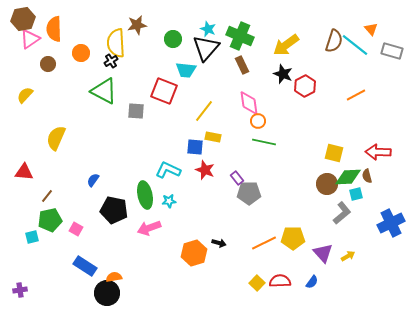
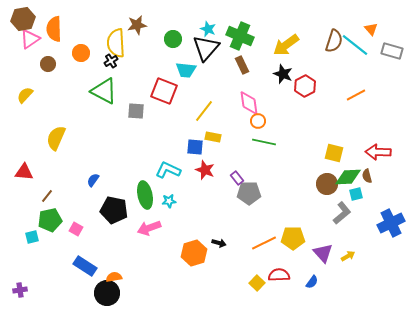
red semicircle at (280, 281): moved 1 px left, 6 px up
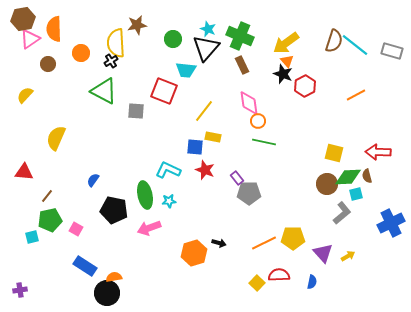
orange triangle at (371, 29): moved 84 px left, 32 px down
yellow arrow at (286, 45): moved 2 px up
blue semicircle at (312, 282): rotated 24 degrees counterclockwise
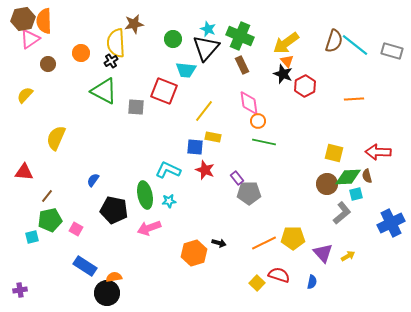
brown star at (137, 25): moved 3 px left, 1 px up
orange semicircle at (54, 29): moved 10 px left, 8 px up
orange line at (356, 95): moved 2 px left, 4 px down; rotated 24 degrees clockwise
gray square at (136, 111): moved 4 px up
red semicircle at (279, 275): rotated 20 degrees clockwise
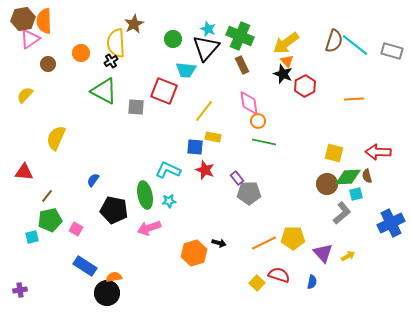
brown star at (134, 24): rotated 18 degrees counterclockwise
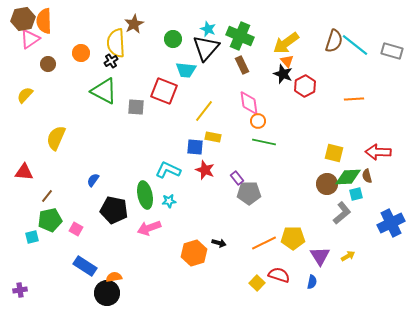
purple triangle at (323, 253): moved 3 px left, 3 px down; rotated 10 degrees clockwise
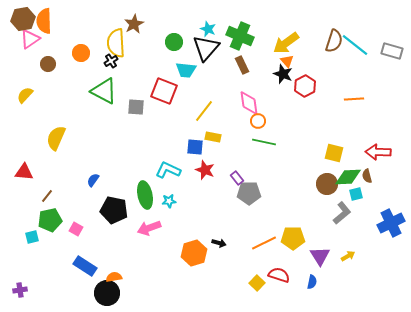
green circle at (173, 39): moved 1 px right, 3 px down
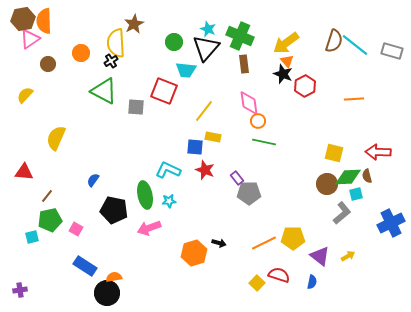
brown rectangle at (242, 65): moved 2 px right, 1 px up; rotated 18 degrees clockwise
purple triangle at (320, 256): rotated 20 degrees counterclockwise
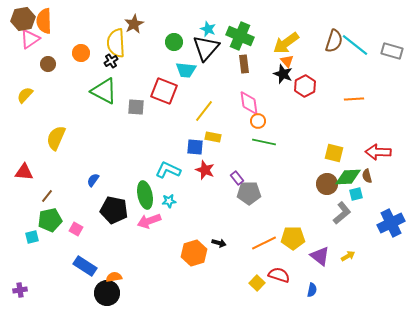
pink arrow at (149, 228): moved 7 px up
blue semicircle at (312, 282): moved 8 px down
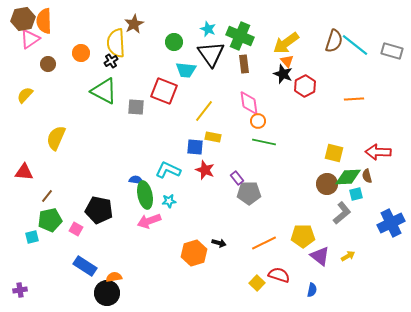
black triangle at (206, 48): moved 5 px right, 6 px down; rotated 16 degrees counterclockwise
blue semicircle at (93, 180): moved 43 px right; rotated 64 degrees clockwise
black pentagon at (114, 210): moved 15 px left
yellow pentagon at (293, 238): moved 10 px right, 2 px up
